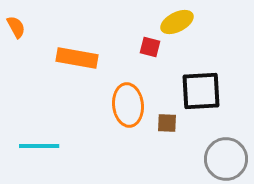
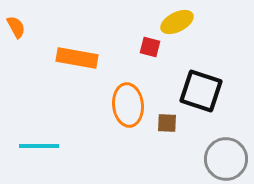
black square: rotated 21 degrees clockwise
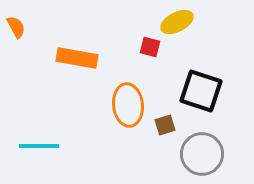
brown square: moved 2 px left, 2 px down; rotated 20 degrees counterclockwise
gray circle: moved 24 px left, 5 px up
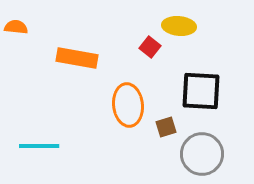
yellow ellipse: moved 2 px right, 4 px down; rotated 32 degrees clockwise
orange semicircle: rotated 55 degrees counterclockwise
red square: rotated 25 degrees clockwise
black square: rotated 15 degrees counterclockwise
brown square: moved 1 px right, 2 px down
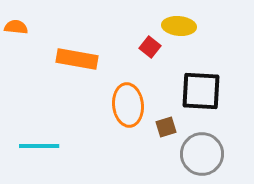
orange rectangle: moved 1 px down
